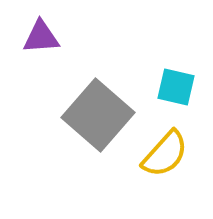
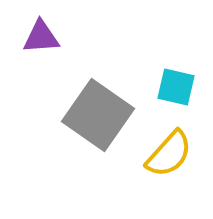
gray square: rotated 6 degrees counterclockwise
yellow semicircle: moved 4 px right
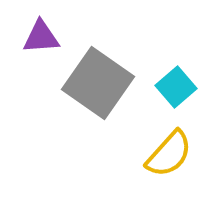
cyan square: rotated 36 degrees clockwise
gray square: moved 32 px up
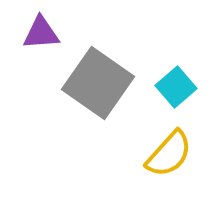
purple triangle: moved 4 px up
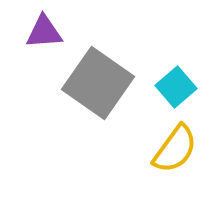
purple triangle: moved 3 px right, 1 px up
yellow semicircle: moved 6 px right, 5 px up; rotated 6 degrees counterclockwise
